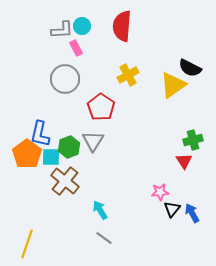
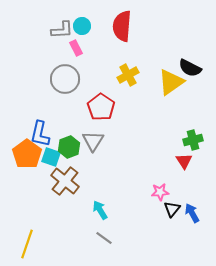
yellow triangle: moved 2 px left, 3 px up
cyan square: rotated 18 degrees clockwise
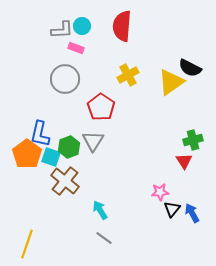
pink rectangle: rotated 42 degrees counterclockwise
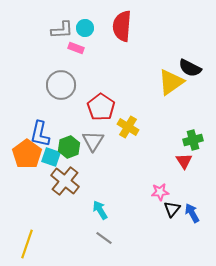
cyan circle: moved 3 px right, 2 px down
yellow cross: moved 52 px down; rotated 30 degrees counterclockwise
gray circle: moved 4 px left, 6 px down
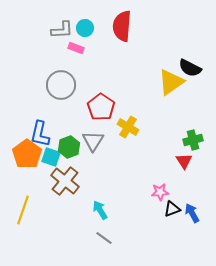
black triangle: rotated 30 degrees clockwise
yellow line: moved 4 px left, 34 px up
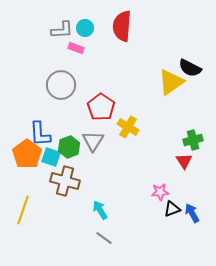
blue L-shape: rotated 16 degrees counterclockwise
brown cross: rotated 24 degrees counterclockwise
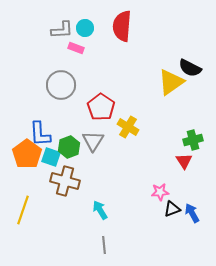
gray line: moved 7 px down; rotated 48 degrees clockwise
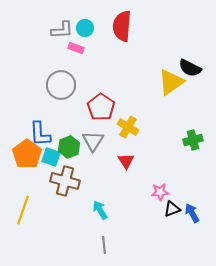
red triangle: moved 58 px left
